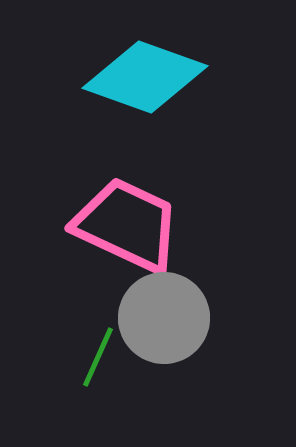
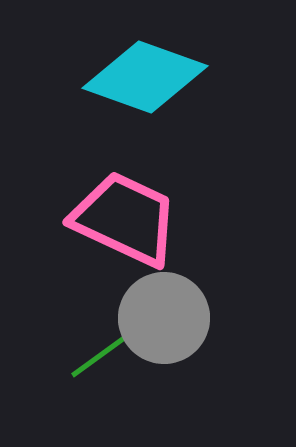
pink trapezoid: moved 2 px left, 6 px up
green line: rotated 30 degrees clockwise
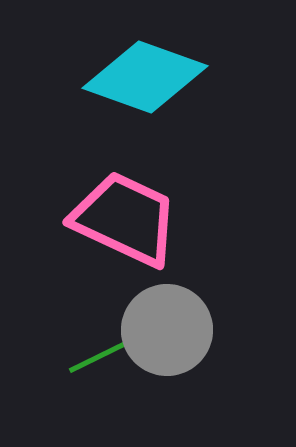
gray circle: moved 3 px right, 12 px down
green line: rotated 10 degrees clockwise
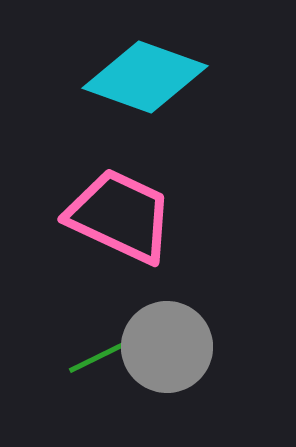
pink trapezoid: moved 5 px left, 3 px up
gray circle: moved 17 px down
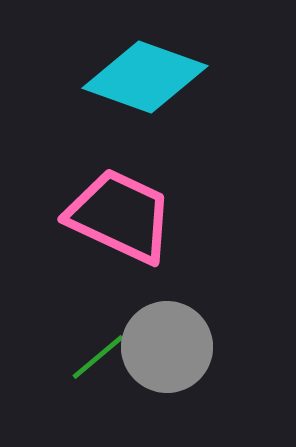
green line: rotated 14 degrees counterclockwise
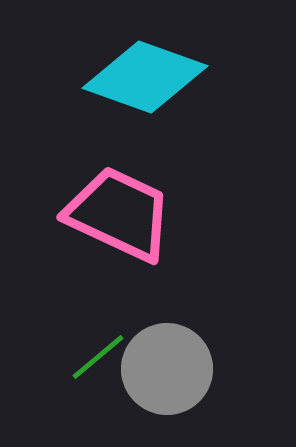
pink trapezoid: moved 1 px left, 2 px up
gray circle: moved 22 px down
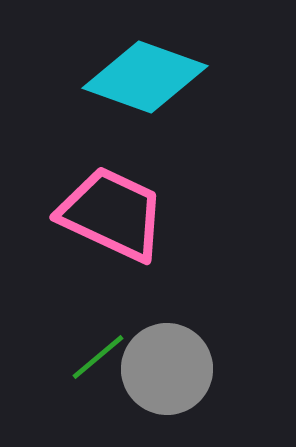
pink trapezoid: moved 7 px left
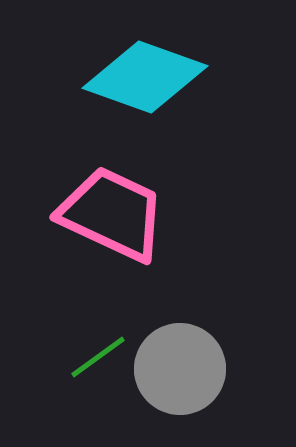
green line: rotated 4 degrees clockwise
gray circle: moved 13 px right
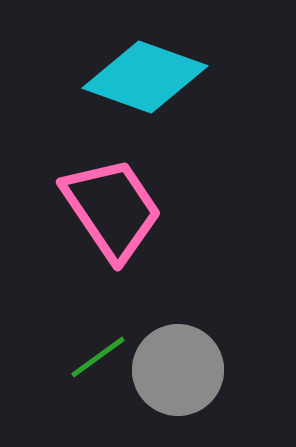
pink trapezoid: moved 5 px up; rotated 31 degrees clockwise
gray circle: moved 2 px left, 1 px down
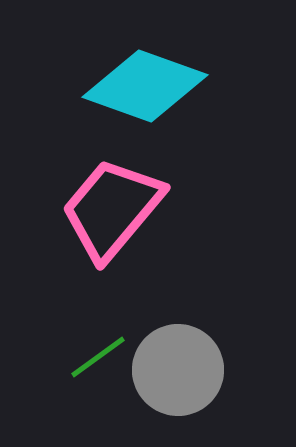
cyan diamond: moved 9 px down
pink trapezoid: rotated 106 degrees counterclockwise
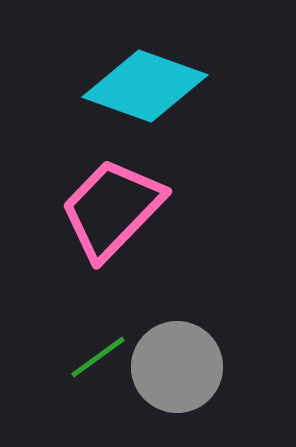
pink trapezoid: rotated 4 degrees clockwise
gray circle: moved 1 px left, 3 px up
